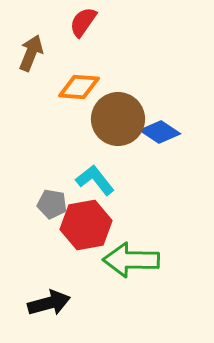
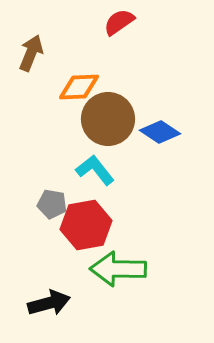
red semicircle: moved 36 px right; rotated 20 degrees clockwise
orange diamond: rotated 6 degrees counterclockwise
brown circle: moved 10 px left
cyan L-shape: moved 10 px up
green arrow: moved 13 px left, 9 px down
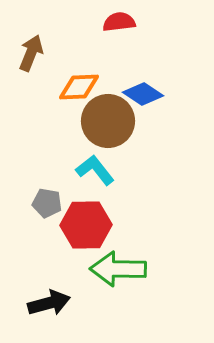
red semicircle: rotated 28 degrees clockwise
brown circle: moved 2 px down
blue diamond: moved 17 px left, 38 px up
gray pentagon: moved 5 px left, 1 px up
red hexagon: rotated 9 degrees clockwise
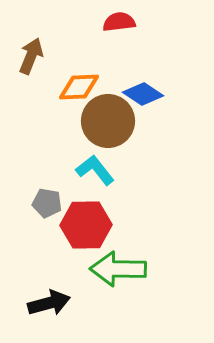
brown arrow: moved 3 px down
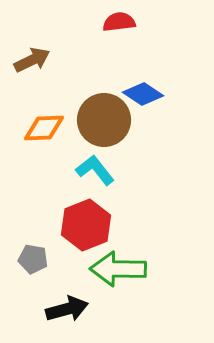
brown arrow: moved 1 px right, 4 px down; rotated 42 degrees clockwise
orange diamond: moved 35 px left, 41 px down
brown circle: moved 4 px left, 1 px up
gray pentagon: moved 14 px left, 56 px down
red hexagon: rotated 21 degrees counterclockwise
black arrow: moved 18 px right, 6 px down
